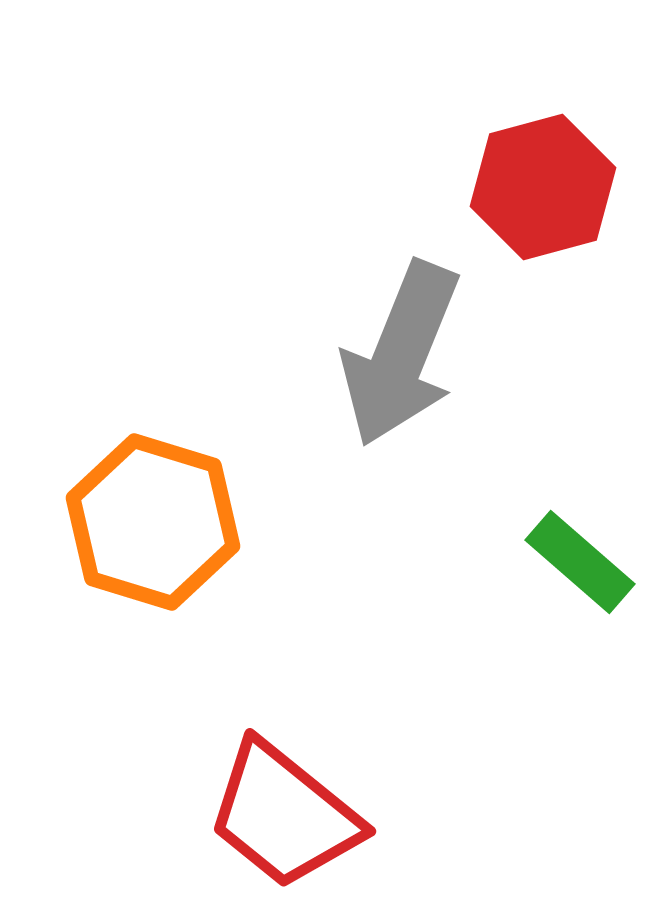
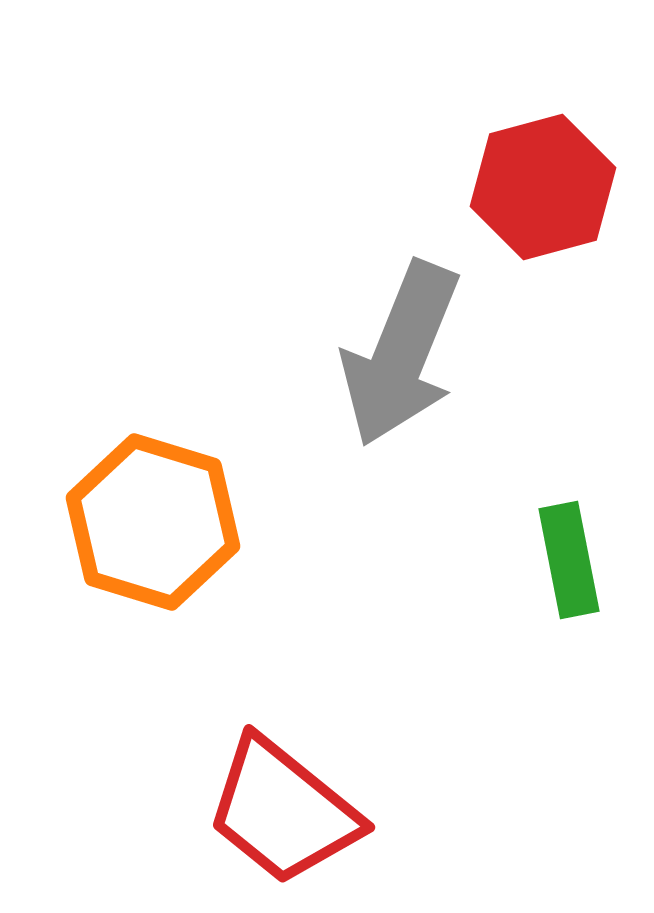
green rectangle: moved 11 px left, 2 px up; rotated 38 degrees clockwise
red trapezoid: moved 1 px left, 4 px up
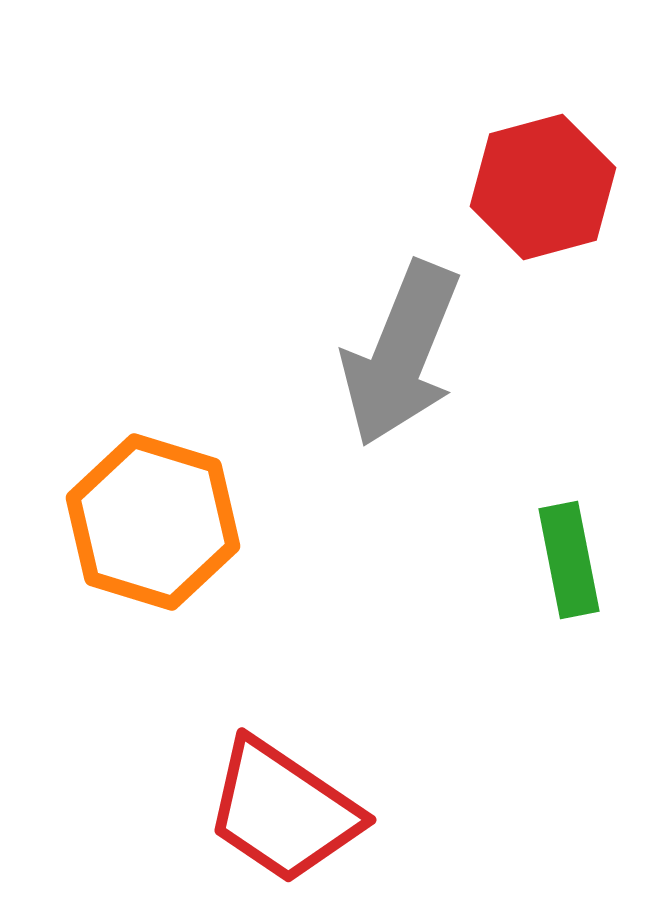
red trapezoid: rotated 5 degrees counterclockwise
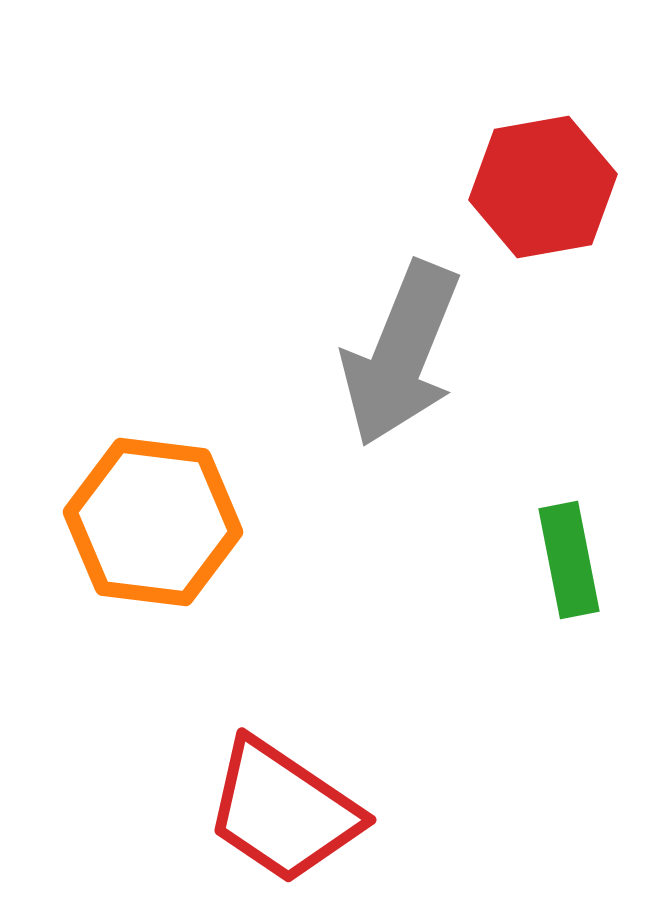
red hexagon: rotated 5 degrees clockwise
orange hexagon: rotated 10 degrees counterclockwise
